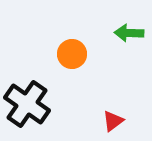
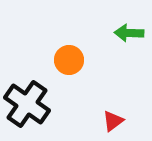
orange circle: moved 3 px left, 6 px down
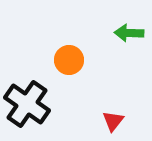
red triangle: rotated 15 degrees counterclockwise
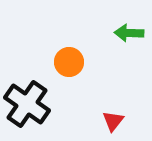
orange circle: moved 2 px down
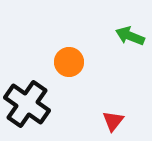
green arrow: moved 1 px right, 3 px down; rotated 20 degrees clockwise
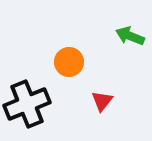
black cross: rotated 33 degrees clockwise
red triangle: moved 11 px left, 20 px up
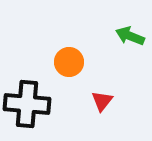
black cross: rotated 27 degrees clockwise
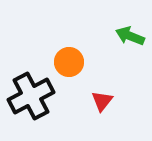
black cross: moved 4 px right, 8 px up; rotated 33 degrees counterclockwise
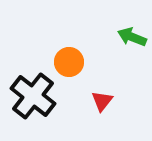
green arrow: moved 2 px right, 1 px down
black cross: moved 2 px right; rotated 24 degrees counterclockwise
